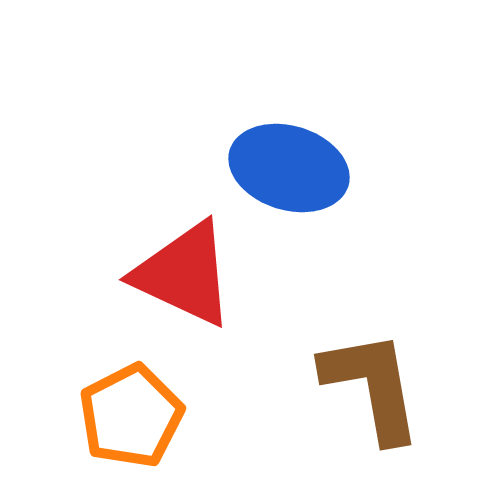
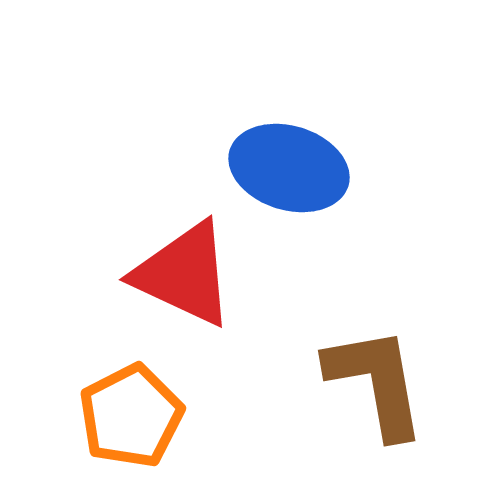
brown L-shape: moved 4 px right, 4 px up
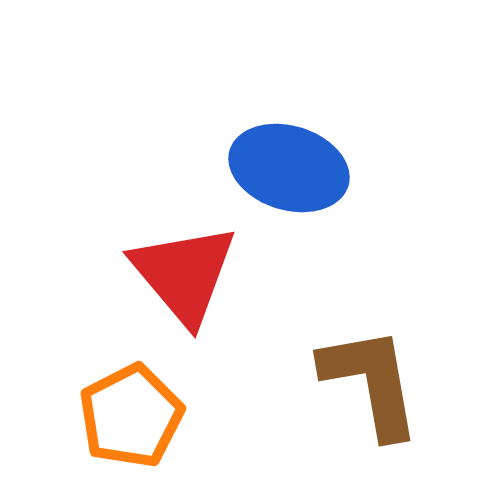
red triangle: rotated 25 degrees clockwise
brown L-shape: moved 5 px left
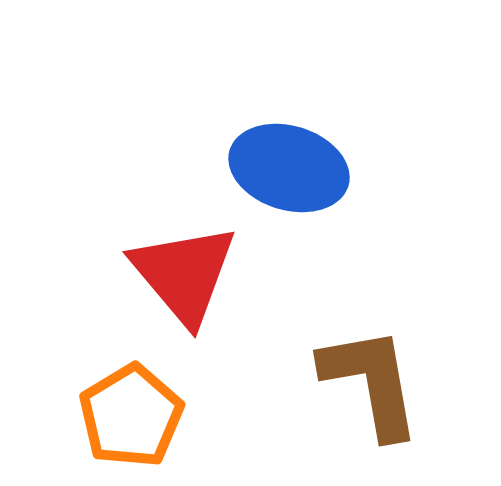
orange pentagon: rotated 4 degrees counterclockwise
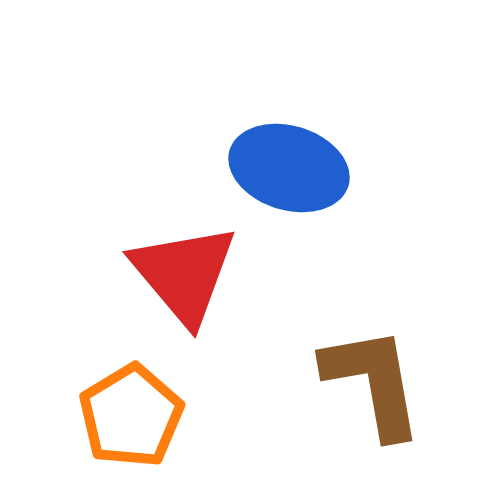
brown L-shape: moved 2 px right
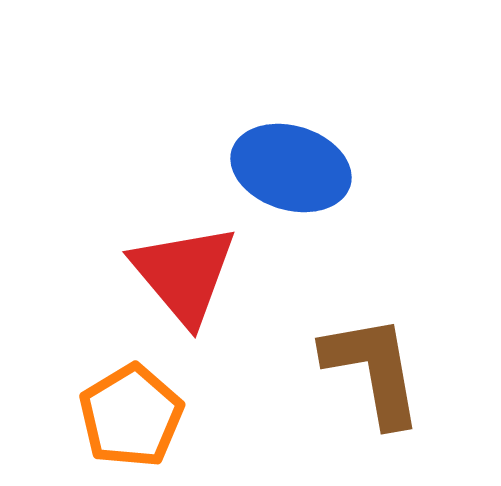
blue ellipse: moved 2 px right
brown L-shape: moved 12 px up
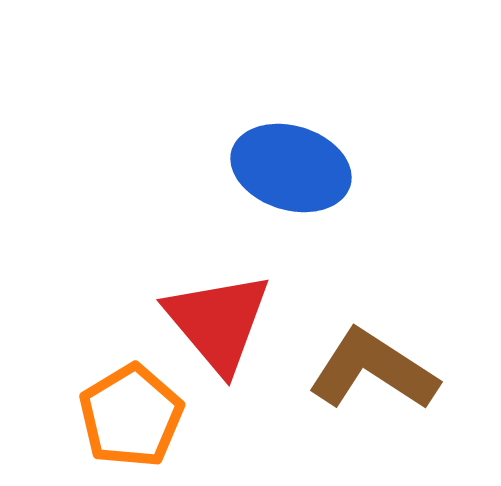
red triangle: moved 34 px right, 48 px down
brown L-shape: rotated 47 degrees counterclockwise
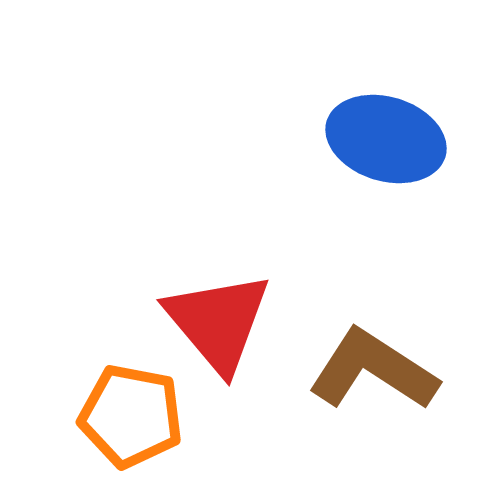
blue ellipse: moved 95 px right, 29 px up
orange pentagon: rotated 30 degrees counterclockwise
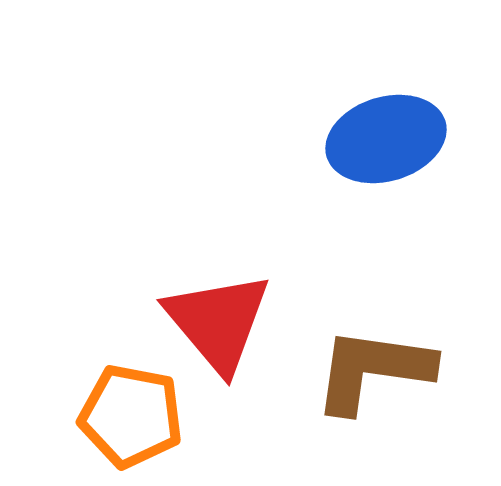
blue ellipse: rotated 34 degrees counterclockwise
brown L-shape: rotated 25 degrees counterclockwise
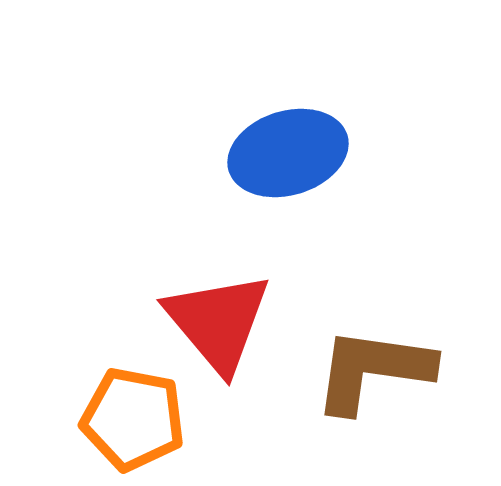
blue ellipse: moved 98 px left, 14 px down
orange pentagon: moved 2 px right, 3 px down
